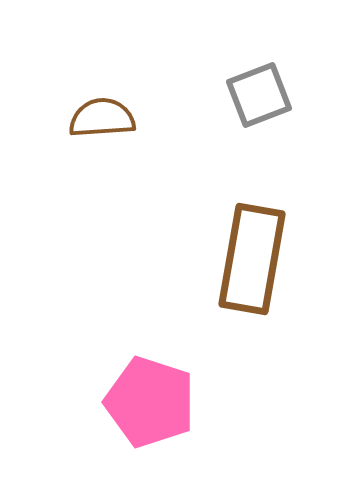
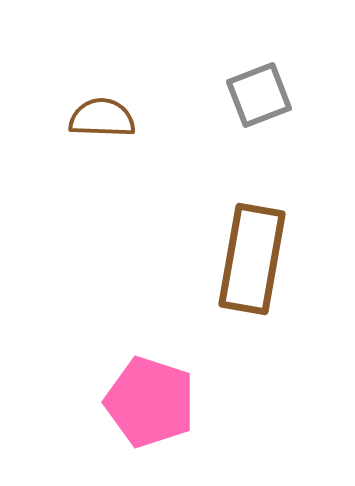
brown semicircle: rotated 6 degrees clockwise
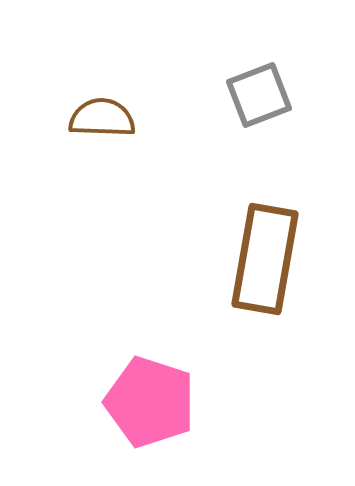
brown rectangle: moved 13 px right
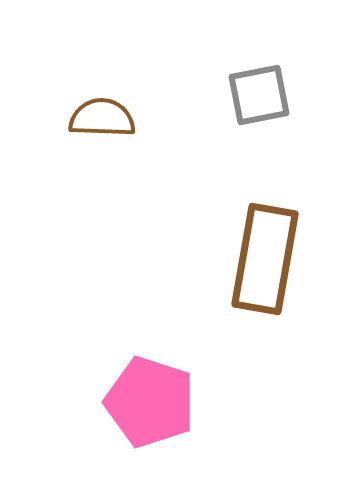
gray square: rotated 10 degrees clockwise
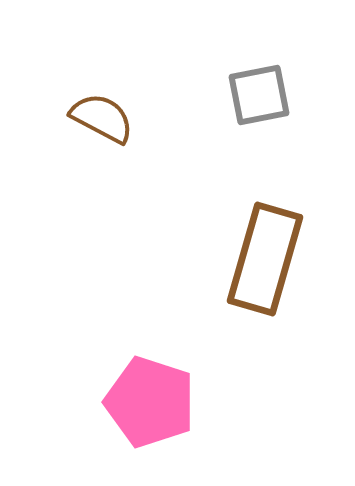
brown semicircle: rotated 26 degrees clockwise
brown rectangle: rotated 6 degrees clockwise
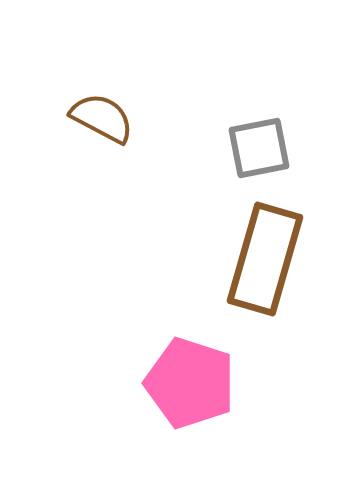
gray square: moved 53 px down
pink pentagon: moved 40 px right, 19 px up
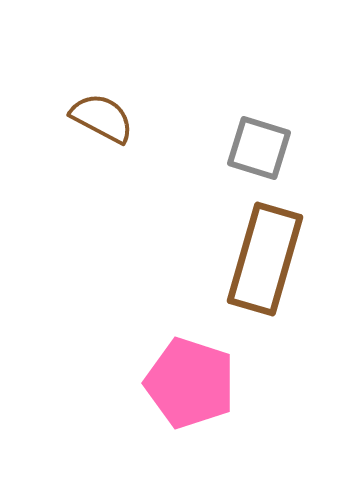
gray square: rotated 28 degrees clockwise
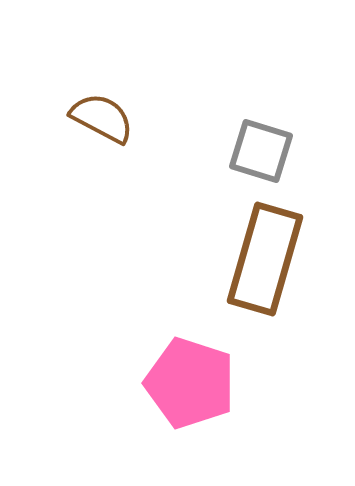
gray square: moved 2 px right, 3 px down
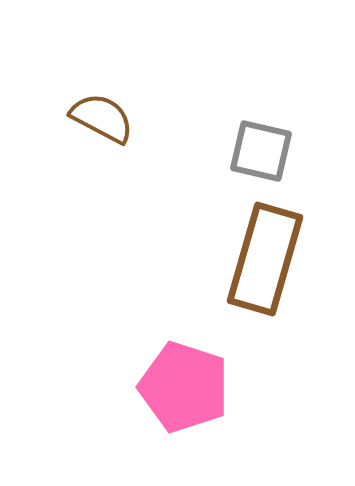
gray square: rotated 4 degrees counterclockwise
pink pentagon: moved 6 px left, 4 px down
